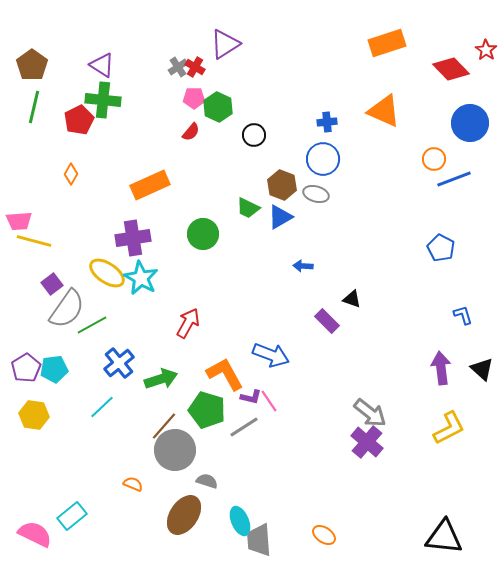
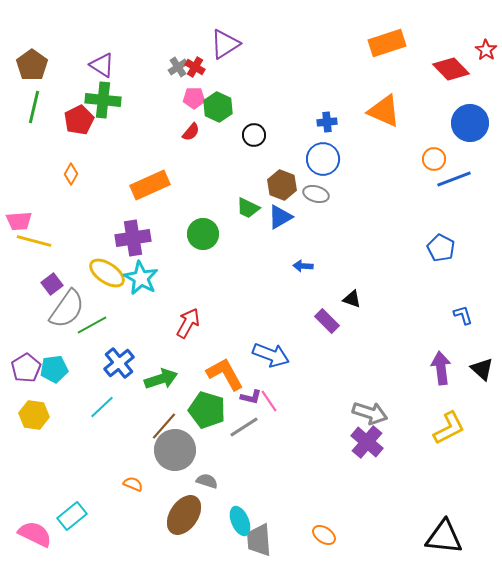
gray arrow at (370, 413): rotated 20 degrees counterclockwise
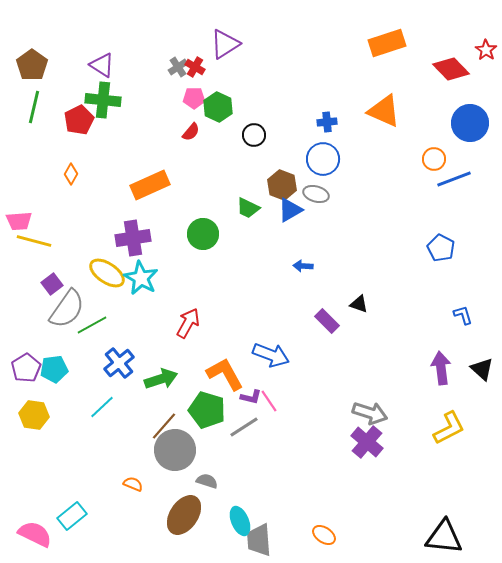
blue triangle at (280, 217): moved 10 px right, 7 px up
black triangle at (352, 299): moved 7 px right, 5 px down
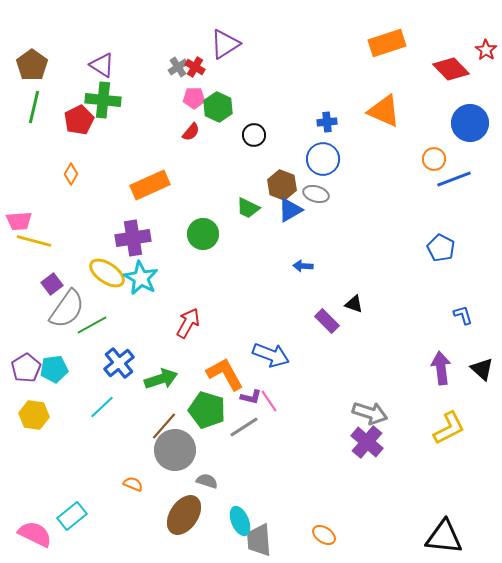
black triangle at (359, 304): moved 5 px left
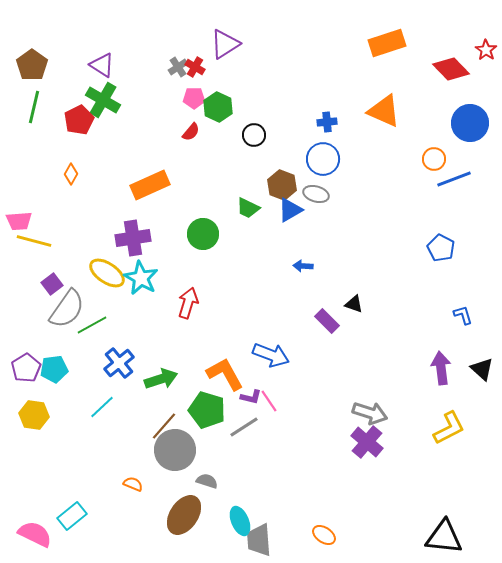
green cross at (103, 100): rotated 24 degrees clockwise
red arrow at (188, 323): moved 20 px up; rotated 12 degrees counterclockwise
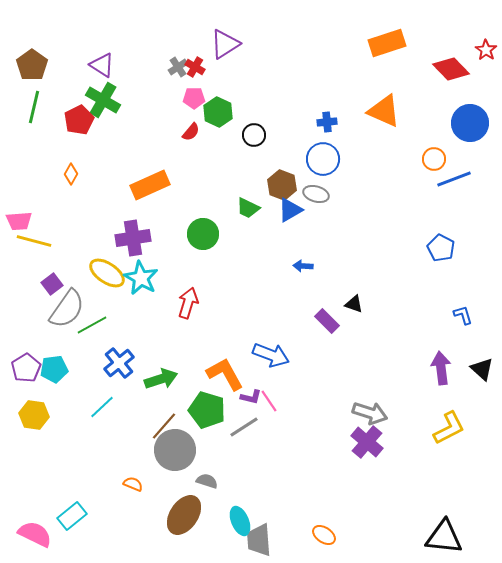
green hexagon at (218, 107): moved 5 px down
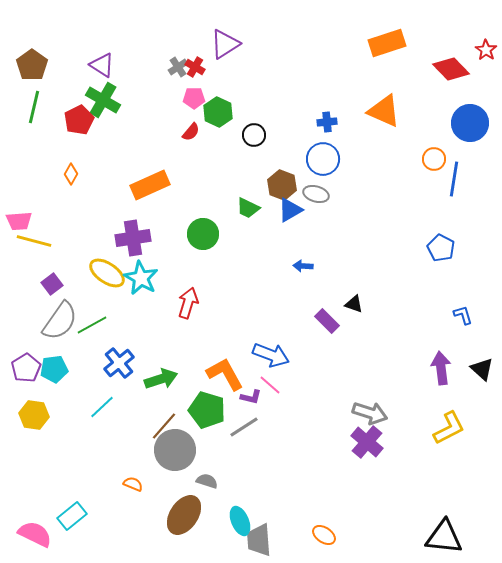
blue line at (454, 179): rotated 60 degrees counterclockwise
gray semicircle at (67, 309): moved 7 px left, 12 px down
pink line at (269, 401): moved 1 px right, 16 px up; rotated 15 degrees counterclockwise
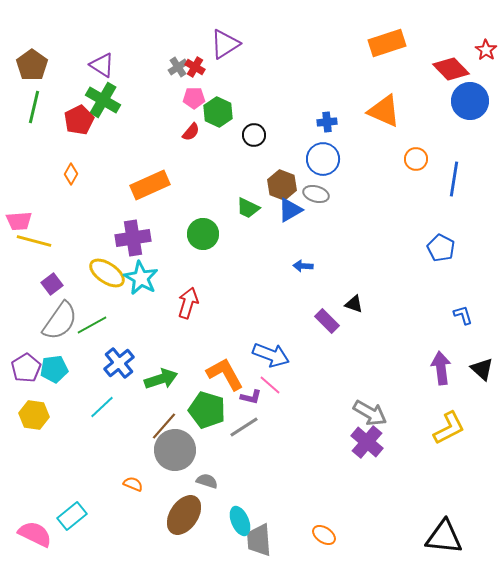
blue circle at (470, 123): moved 22 px up
orange circle at (434, 159): moved 18 px left
gray arrow at (370, 413): rotated 12 degrees clockwise
